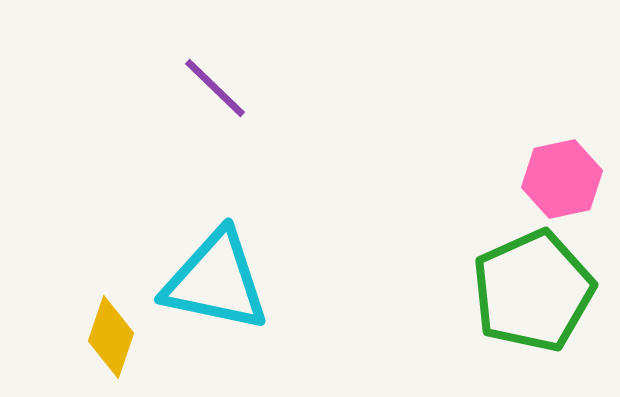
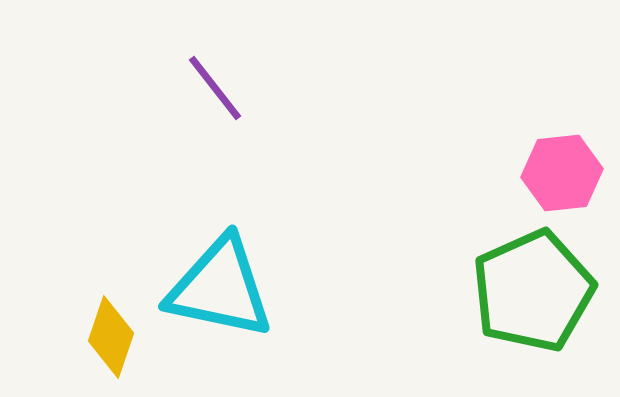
purple line: rotated 8 degrees clockwise
pink hexagon: moved 6 px up; rotated 6 degrees clockwise
cyan triangle: moved 4 px right, 7 px down
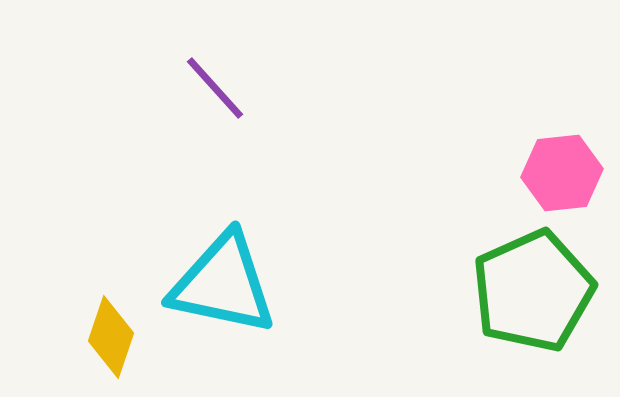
purple line: rotated 4 degrees counterclockwise
cyan triangle: moved 3 px right, 4 px up
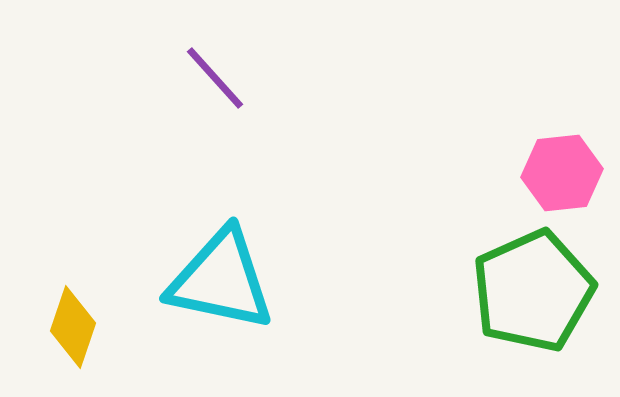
purple line: moved 10 px up
cyan triangle: moved 2 px left, 4 px up
yellow diamond: moved 38 px left, 10 px up
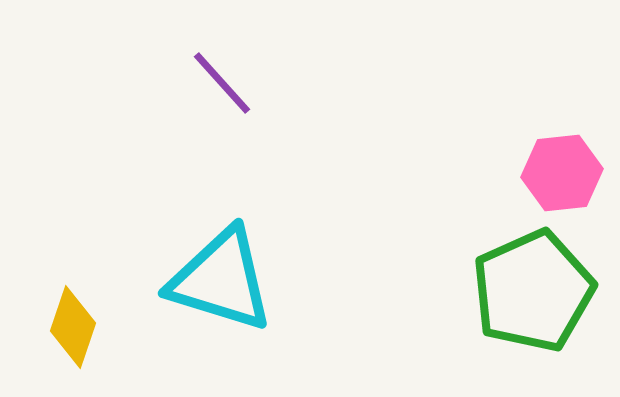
purple line: moved 7 px right, 5 px down
cyan triangle: rotated 5 degrees clockwise
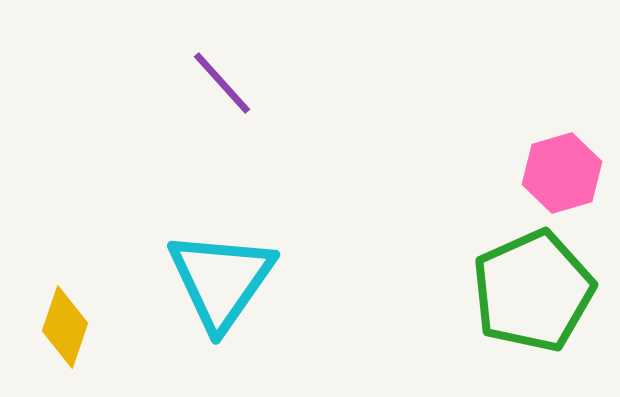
pink hexagon: rotated 10 degrees counterclockwise
cyan triangle: rotated 48 degrees clockwise
yellow diamond: moved 8 px left
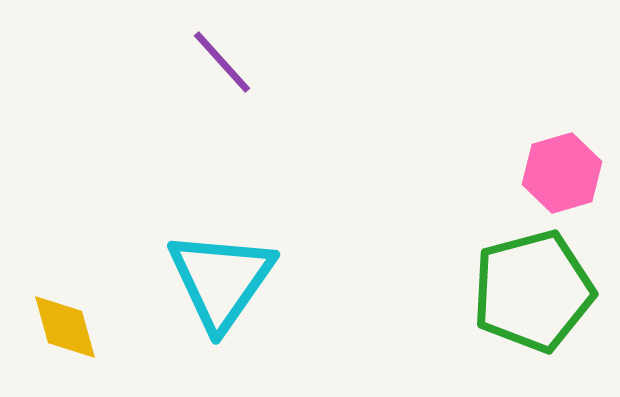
purple line: moved 21 px up
green pentagon: rotated 9 degrees clockwise
yellow diamond: rotated 34 degrees counterclockwise
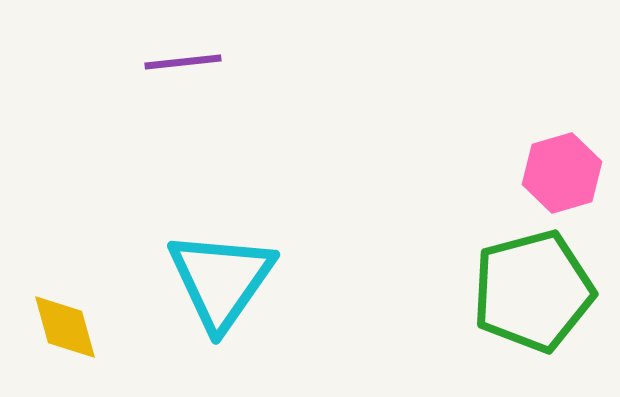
purple line: moved 39 px left; rotated 54 degrees counterclockwise
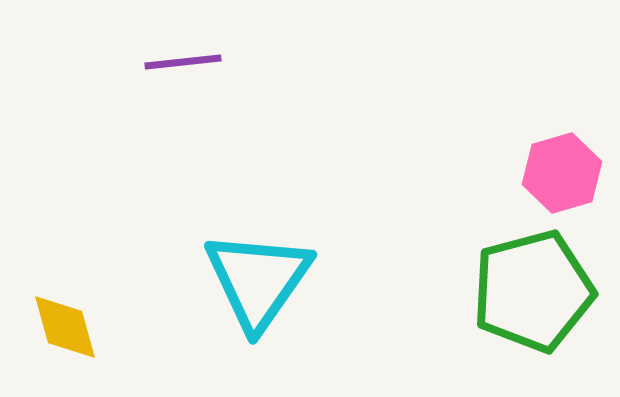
cyan triangle: moved 37 px right
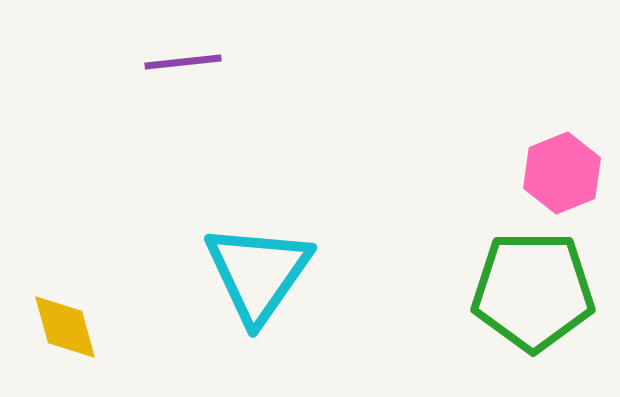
pink hexagon: rotated 6 degrees counterclockwise
cyan triangle: moved 7 px up
green pentagon: rotated 15 degrees clockwise
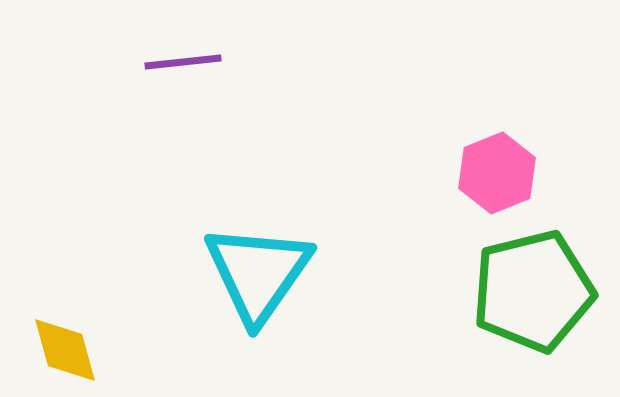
pink hexagon: moved 65 px left
green pentagon: rotated 14 degrees counterclockwise
yellow diamond: moved 23 px down
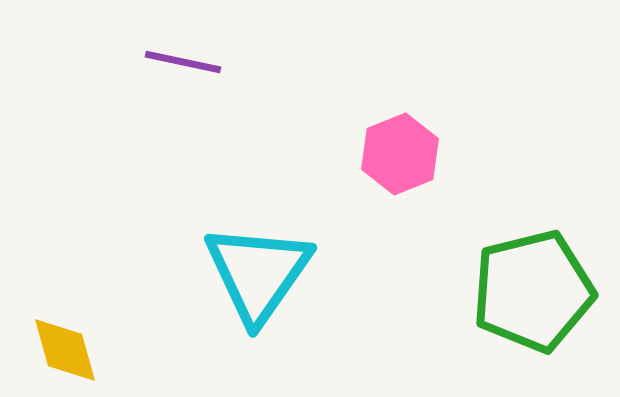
purple line: rotated 18 degrees clockwise
pink hexagon: moved 97 px left, 19 px up
